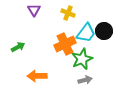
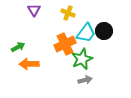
orange arrow: moved 8 px left, 12 px up
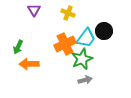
cyan trapezoid: moved 5 px down
green arrow: rotated 144 degrees clockwise
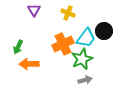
orange cross: moved 2 px left
